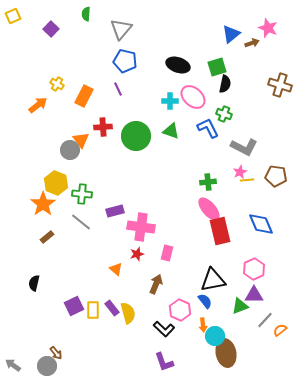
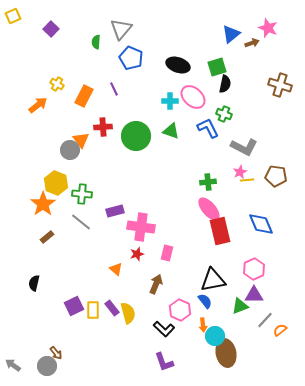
green semicircle at (86, 14): moved 10 px right, 28 px down
blue pentagon at (125, 61): moved 6 px right, 3 px up; rotated 10 degrees clockwise
purple line at (118, 89): moved 4 px left
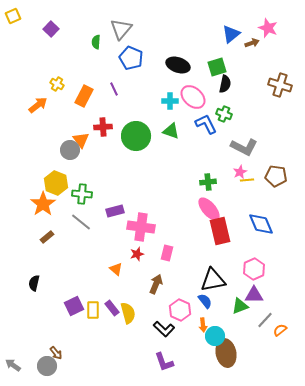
blue L-shape at (208, 128): moved 2 px left, 4 px up
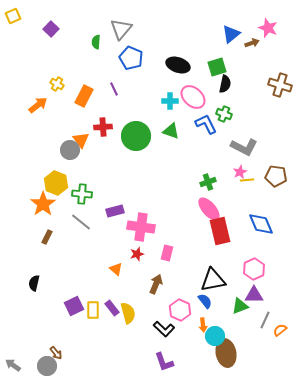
green cross at (208, 182): rotated 14 degrees counterclockwise
brown rectangle at (47, 237): rotated 24 degrees counterclockwise
gray line at (265, 320): rotated 18 degrees counterclockwise
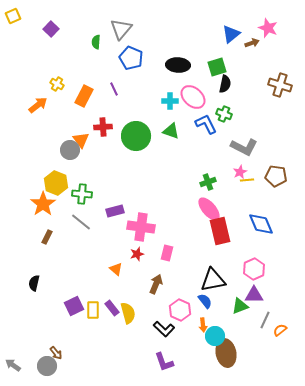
black ellipse at (178, 65): rotated 15 degrees counterclockwise
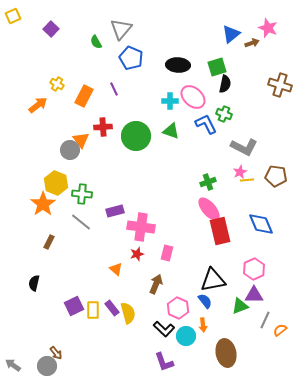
green semicircle at (96, 42): rotated 32 degrees counterclockwise
brown rectangle at (47, 237): moved 2 px right, 5 px down
pink hexagon at (180, 310): moved 2 px left, 2 px up
cyan circle at (215, 336): moved 29 px left
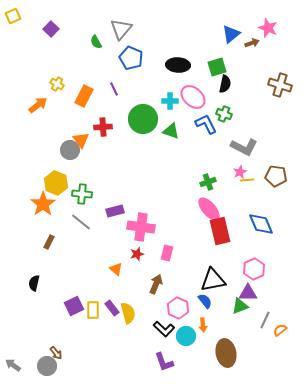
green circle at (136, 136): moved 7 px right, 17 px up
purple triangle at (254, 295): moved 6 px left, 2 px up
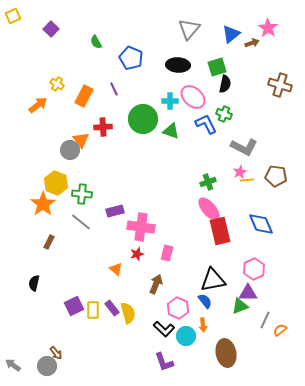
pink star at (268, 28): rotated 12 degrees clockwise
gray triangle at (121, 29): moved 68 px right
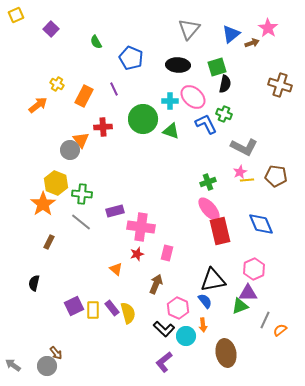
yellow square at (13, 16): moved 3 px right, 1 px up
purple L-shape at (164, 362): rotated 70 degrees clockwise
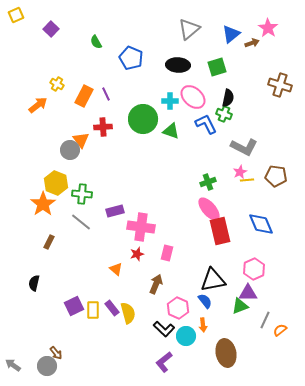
gray triangle at (189, 29): rotated 10 degrees clockwise
black semicircle at (225, 84): moved 3 px right, 14 px down
purple line at (114, 89): moved 8 px left, 5 px down
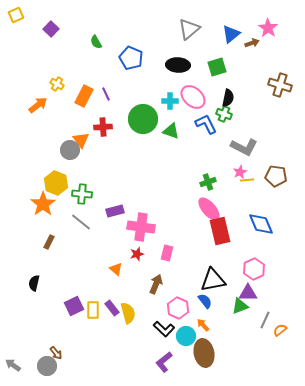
orange arrow at (203, 325): rotated 144 degrees clockwise
brown ellipse at (226, 353): moved 22 px left
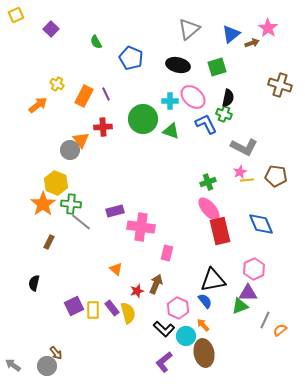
black ellipse at (178, 65): rotated 10 degrees clockwise
green cross at (82, 194): moved 11 px left, 10 px down
red star at (137, 254): moved 37 px down
